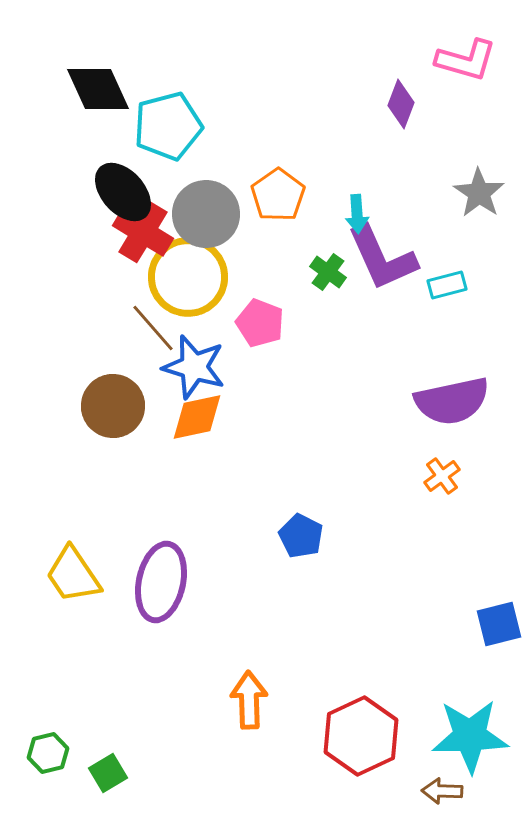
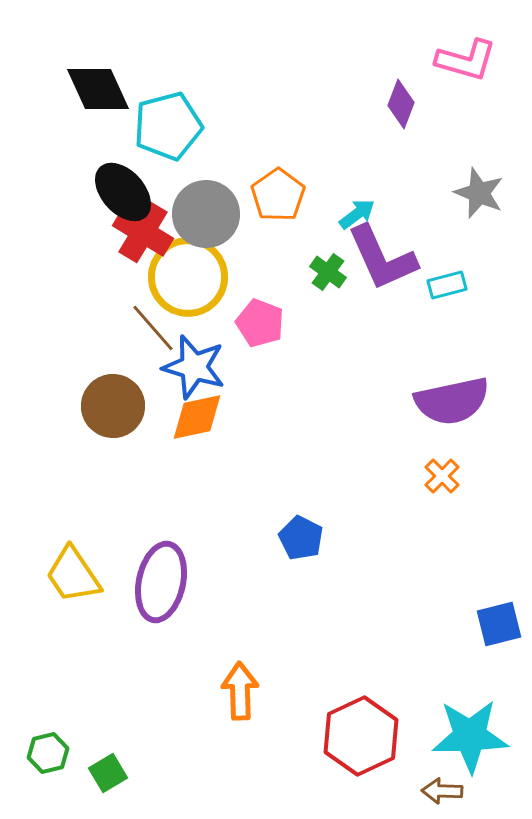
gray star: rotated 12 degrees counterclockwise
cyan arrow: rotated 123 degrees counterclockwise
orange cross: rotated 9 degrees counterclockwise
blue pentagon: moved 2 px down
orange arrow: moved 9 px left, 9 px up
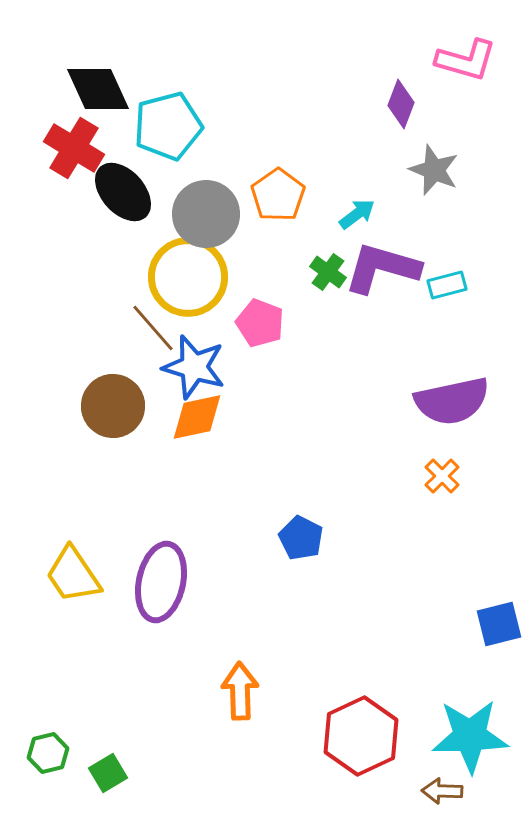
gray star: moved 45 px left, 23 px up
red cross: moved 69 px left, 84 px up
purple L-shape: moved 10 px down; rotated 130 degrees clockwise
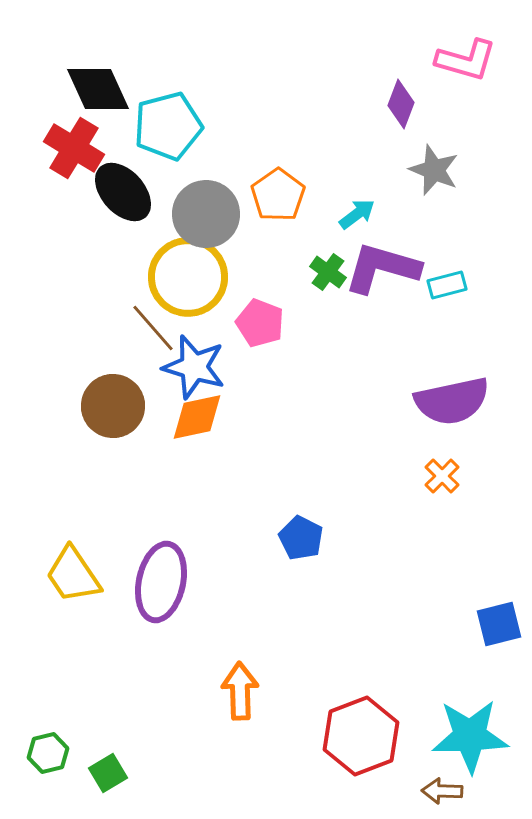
red hexagon: rotated 4 degrees clockwise
